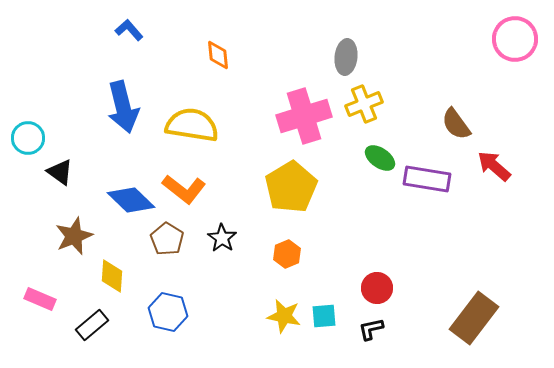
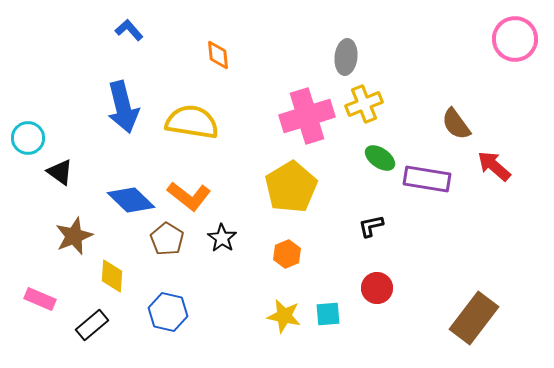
pink cross: moved 3 px right
yellow semicircle: moved 3 px up
orange L-shape: moved 5 px right, 7 px down
cyan square: moved 4 px right, 2 px up
black L-shape: moved 103 px up
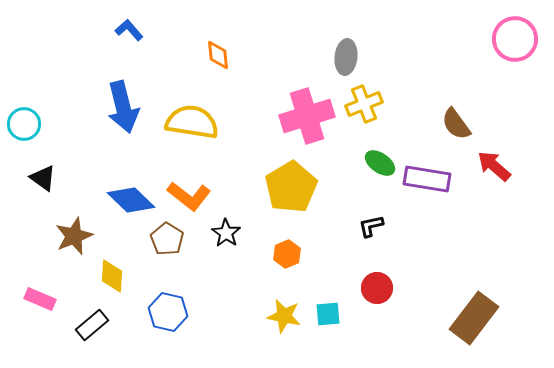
cyan circle: moved 4 px left, 14 px up
green ellipse: moved 5 px down
black triangle: moved 17 px left, 6 px down
black star: moved 4 px right, 5 px up
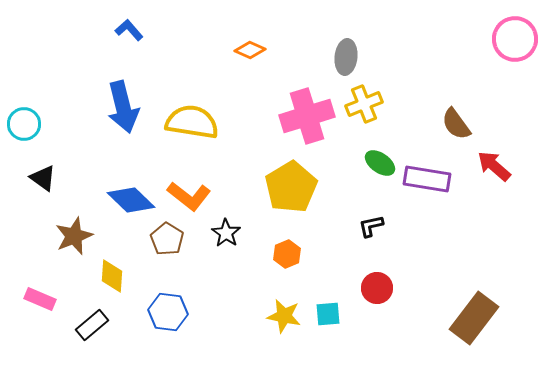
orange diamond: moved 32 px right, 5 px up; rotated 60 degrees counterclockwise
blue hexagon: rotated 6 degrees counterclockwise
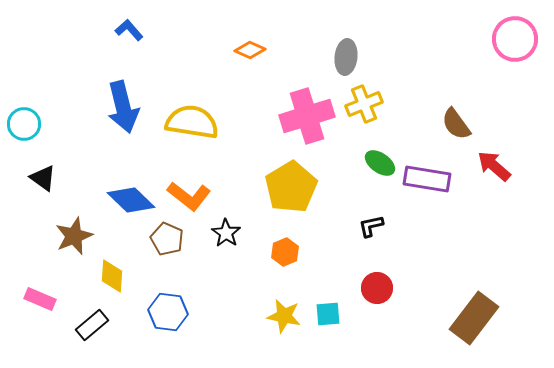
brown pentagon: rotated 8 degrees counterclockwise
orange hexagon: moved 2 px left, 2 px up
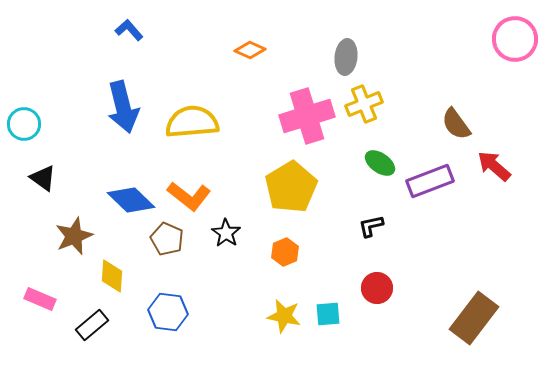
yellow semicircle: rotated 14 degrees counterclockwise
purple rectangle: moved 3 px right, 2 px down; rotated 30 degrees counterclockwise
